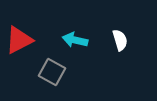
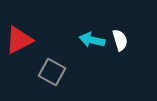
cyan arrow: moved 17 px right
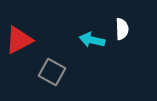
white semicircle: moved 2 px right, 11 px up; rotated 15 degrees clockwise
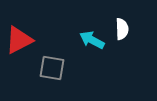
cyan arrow: rotated 15 degrees clockwise
gray square: moved 4 px up; rotated 20 degrees counterclockwise
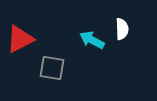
red triangle: moved 1 px right, 1 px up
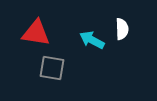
red triangle: moved 16 px right, 6 px up; rotated 36 degrees clockwise
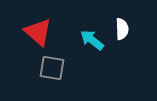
red triangle: moved 2 px right, 1 px up; rotated 32 degrees clockwise
cyan arrow: rotated 10 degrees clockwise
